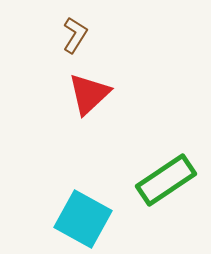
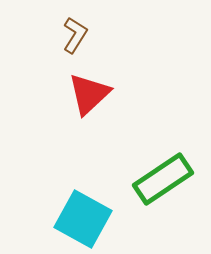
green rectangle: moved 3 px left, 1 px up
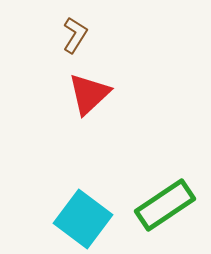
green rectangle: moved 2 px right, 26 px down
cyan square: rotated 8 degrees clockwise
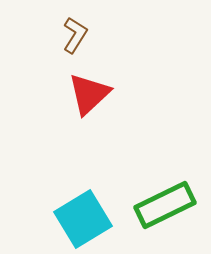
green rectangle: rotated 8 degrees clockwise
cyan square: rotated 22 degrees clockwise
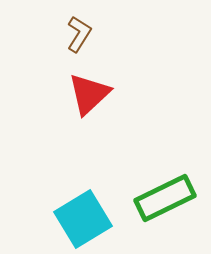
brown L-shape: moved 4 px right, 1 px up
green rectangle: moved 7 px up
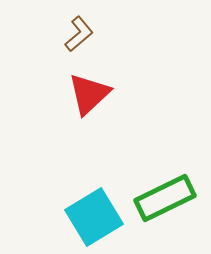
brown L-shape: rotated 18 degrees clockwise
cyan square: moved 11 px right, 2 px up
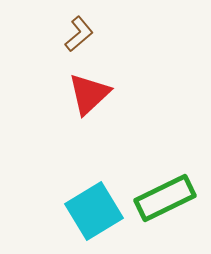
cyan square: moved 6 px up
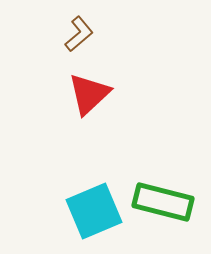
green rectangle: moved 2 px left, 4 px down; rotated 40 degrees clockwise
cyan square: rotated 8 degrees clockwise
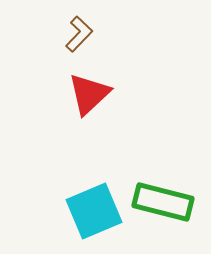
brown L-shape: rotated 6 degrees counterclockwise
